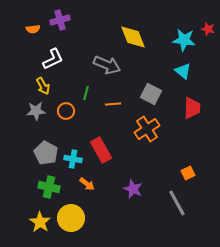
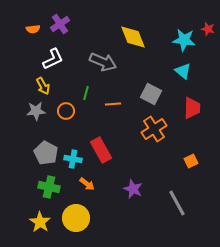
purple cross: moved 4 px down; rotated 18 degrees counterclockwise
gray arrow: moved 4 px left, 3 px up
orange cross: moved 7 px right
orange square: moved 3 px right, 12 px up
yellow circle: moved 5 px right
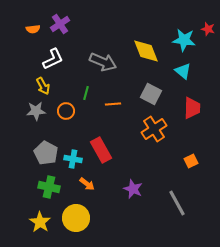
yellow diamond: moved 13 px right, 14 px down
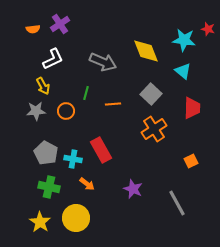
gray square: rotated 15 degrees clockwise
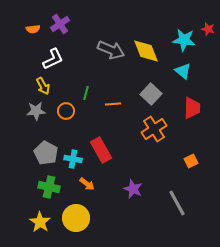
gray arrow: moved 8 px right, 12 px up
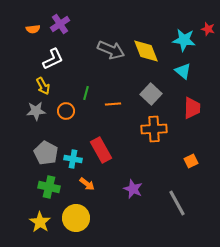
orange cross: rotated 30 degrees clockwise
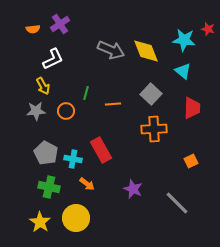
gray line: rotated 16 degrees counterclockwise
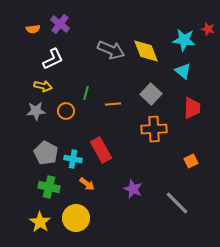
purple cross: rotated 18 degrees counterclockwise
yellow arrow: rotated 48 degrees counterclockwise
